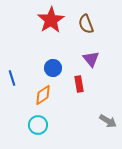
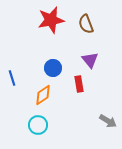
red star: rotated 20 degrees clockwise
purple triangle: moved 1 px left, 1 px down
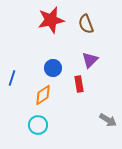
purple triangle: rotated 24 degrees clockwise
blue line: rotated 35 degrees clockwise
gray arrow: moved 1 px up
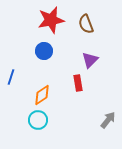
blue circle: moved 9 px left, 17 px up
blue line: moved 1 px left, 1 px up
red rectangle: moved 1 px left, 1 px up
orange diamond: moved 1 px left
gray arrow: rotated 84 degrees counterclockwise
cyan circle: moved 5 px up
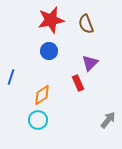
blue circle: moved 5 px right
purple triangle: moved 3 px down
red rectangle: rotated 14 degrees counterclockwise
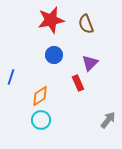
blue circle: moved 5 px right, 4 px down
orange diamond: moved 2 px left, 1 px down
cyan circle: moved 3 px right
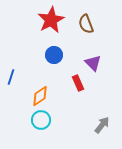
red star: rotated 16 degrees counterclockwise
purple triangle: moved 3 px right; rotated 30 degrees counterclockwise
gray arrow: moved 6 px left, 5 px down
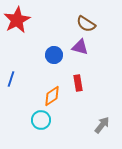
red star: moved 34 px left
brown semicircle: rotated 36 degrees counterclockwise
purple triangle: moved 13 px left, 16 px up; rotated 30 degrees counterclockwise
blue line: moved 2 px down
red rectangle: rotated 14 degrees clockwise
orange diamond: moved 12 px right
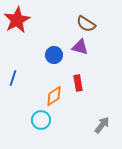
blue line: moved 2 px right, 1 px up
orange diamond: moved 2 px right
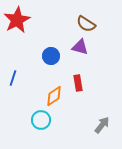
blue circle: moved 3 px left, 1 px down
